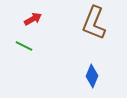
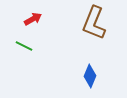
blue diamond: moved 2 px left
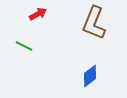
red arrow: moved 5 px right, 5 px up
blue diamond: rotated 30 degrees clockwise
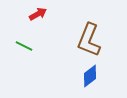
brown L-shape: moved 5 px left, 17 px down
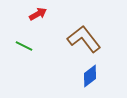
brown L-shape: moved 5 px left, 1 px up; rotated 120 degrees clockwise
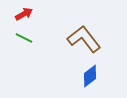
red arrow: moved 14 px left
green line: moved 8 px up
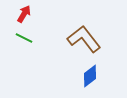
red arrow: rotated 30 degrees counterclockwise
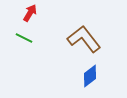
red arrow: moved 6 px right, 1 px up
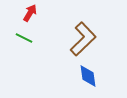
brown L-shape: moved 1 px left; rotated 84 degrees clockwise
blue diamond: moved 2 px left; rotated 60 degrees counterclockwise
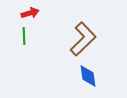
red arrow: rotated 42 degrees clockwise
green line: moved 2 px up; rotated 60 degrees clockwise
